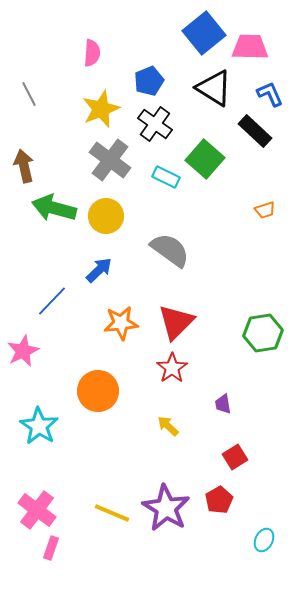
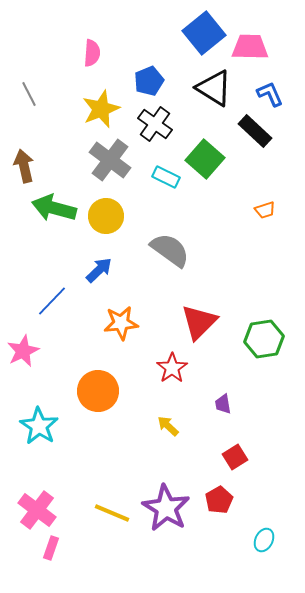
red triangle: moved 23 px right
green hexagon: moved 1 px right, 6 px down
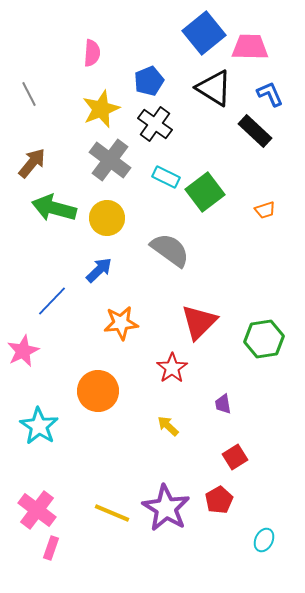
green square: moved 33 px down; rotated 12 degrees clockwise
brown arrow: moved 8 px right, 3 px up; rotated 52 degrees clockwise
yellow circle: moved 1 px right, 2 px down
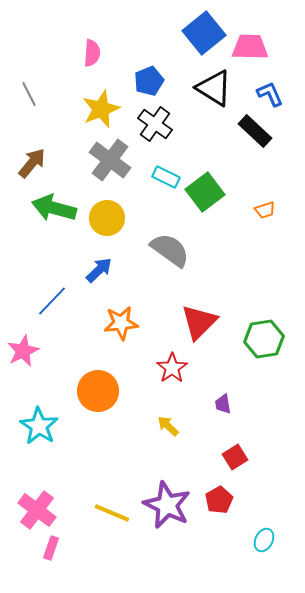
purple star: moved 1 px right, 3 px up; rotated 6 degrees counterclockwise
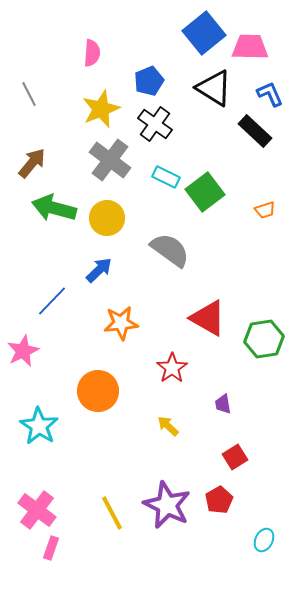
red triangle: moved 9 px right, 4 px up; rotated 45 degrees counterclockwise
yellow line: rotated 39 degrees clockwise
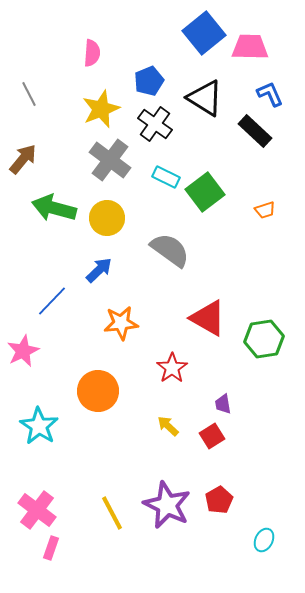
black triangle: moved 9 px left, 10 px down
brown arrow: moved 9 px left, 4 px up
red square: moved 23 px left, 21 px up
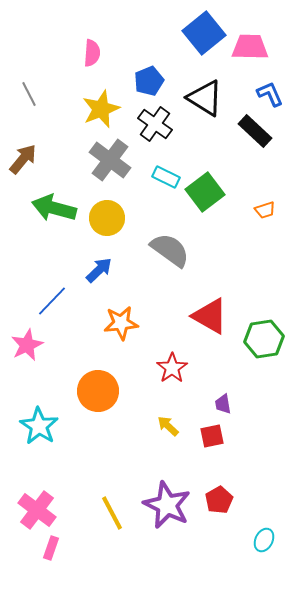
red triangle: moved 2 px right, 2 px up
pink star: moved 4 px right, 6 px up
red square: rotated 20 degrees clockwise
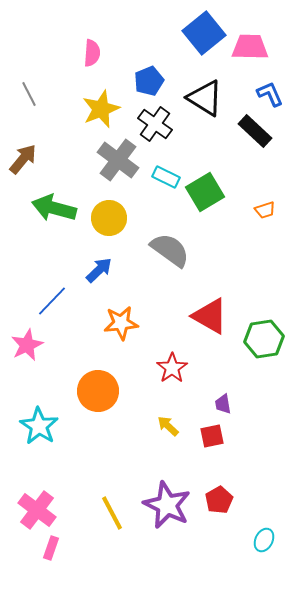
gray cross: moved 8 px right
green square: rotated 6 degrees clockwise
yellow circle: moved 2 px right
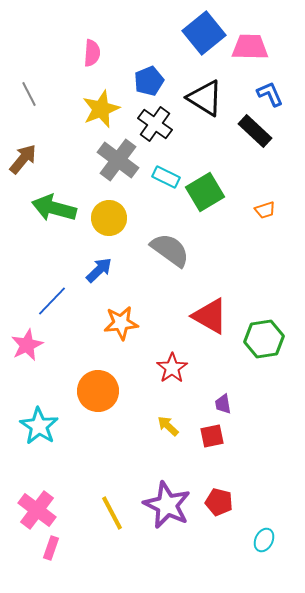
red pentagon: moved 2 px down; rotated 28 degrees counterclockwise
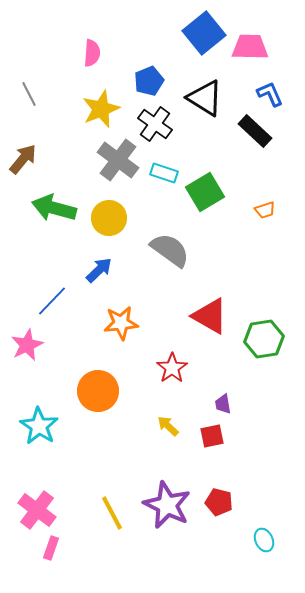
cyan rectangle: moved 2 px left, 4 px up; rotated 8 degrees counterclockwise
cyan ellipse: rotated 50 degrees counterclockwise
